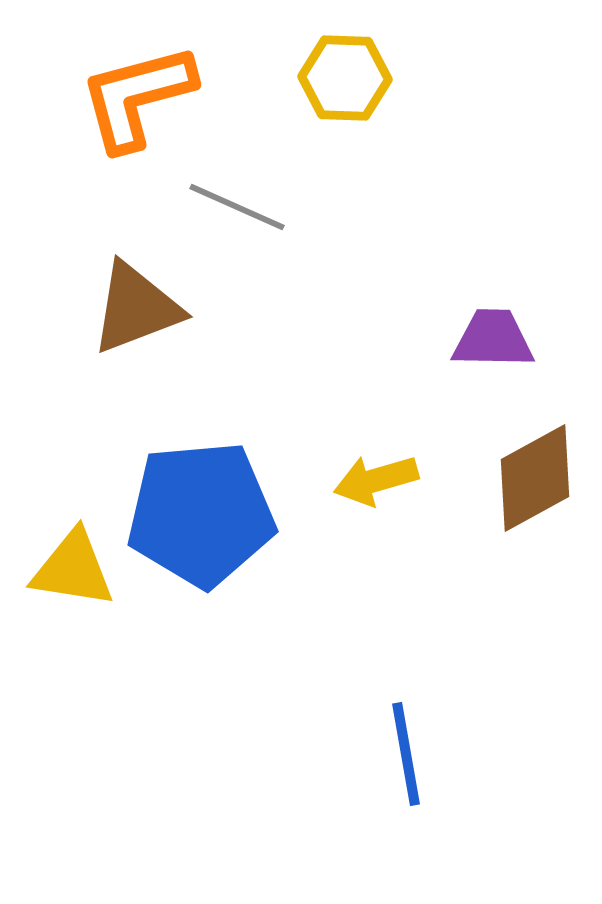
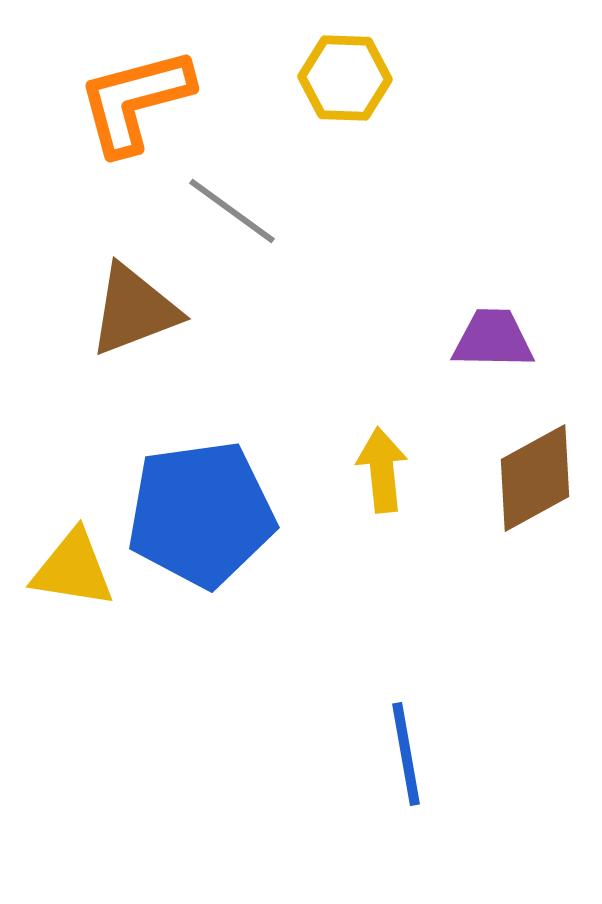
orange L-shape: moved 2 px left, 4 px down
gray line: moved 5 px left, 4 px down; rotated 12 degrees clockwise
brown triangle: moved 2 px left, 2 px down
yellow arrow: moved 6 px right, 10 px up; rotated 100 degrees clockwise
blue pentagon: rotated 3 degrees counterclockwise
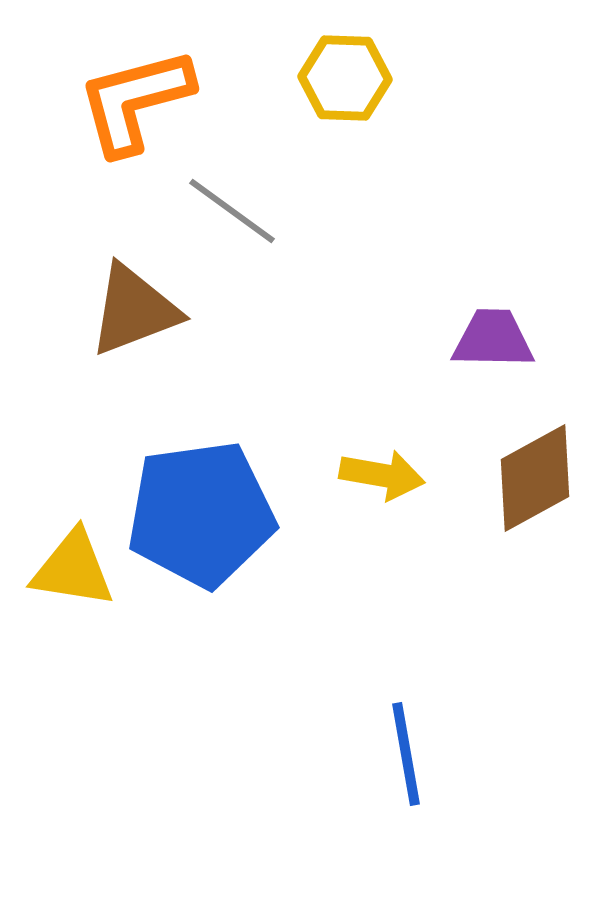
yellow arrow: moved 5 px down; rotated 106 degrees clockwise
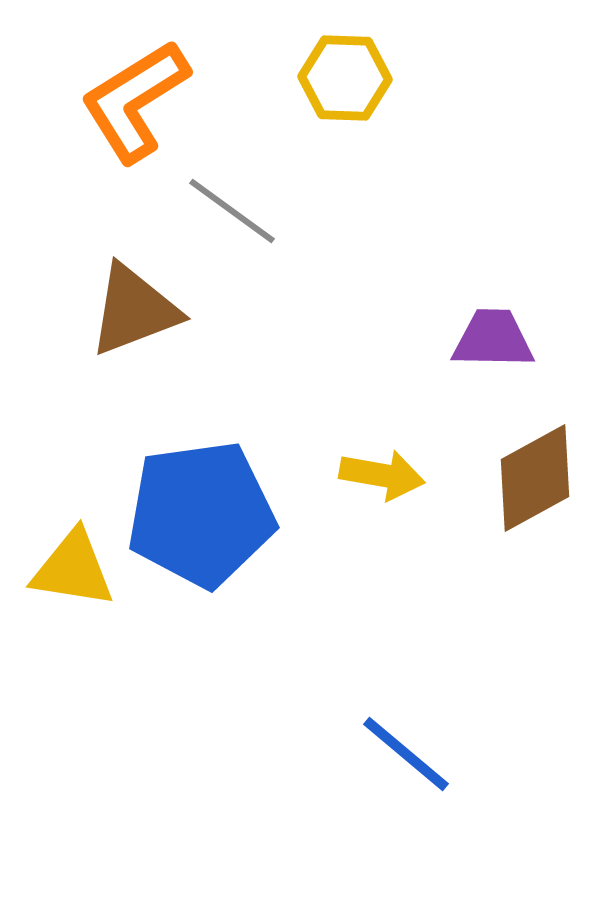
orange L-shape: rotated 17 degrees counterclockwise
blue line: rotated 40 degrees counterclockwise
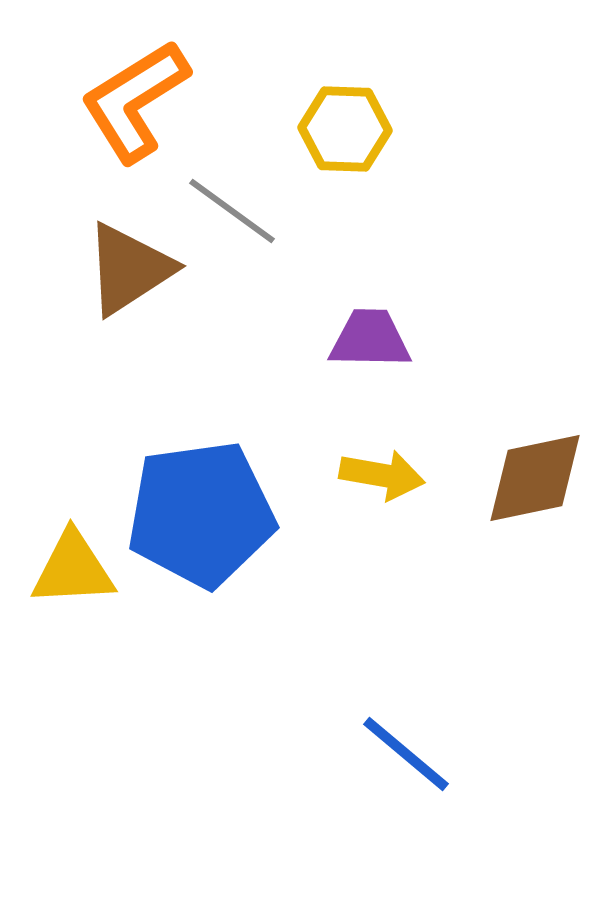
yellow hexagon: moved 51 px down
brown triangle: moved 5 px left, 41 px up; rotated 12 degrees counterclockwise
purple trapezoid: moved 123 px left
brown diamond: rotated 17 degrees clockwise
yellow triangle: rotated 12 degrees counterclockwise
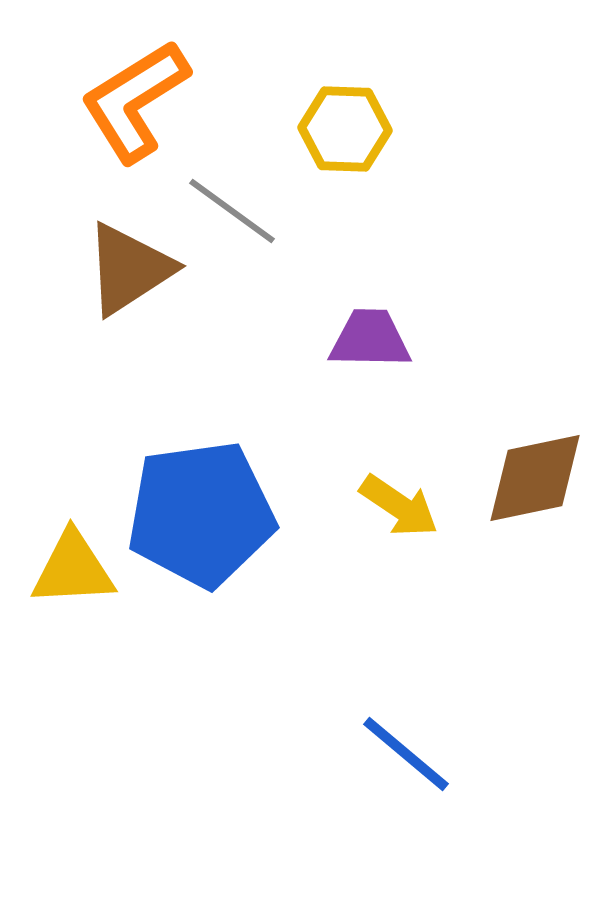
yellow arrow: moved 17 px right, 31 px down; rotated 24 degrees clockwise
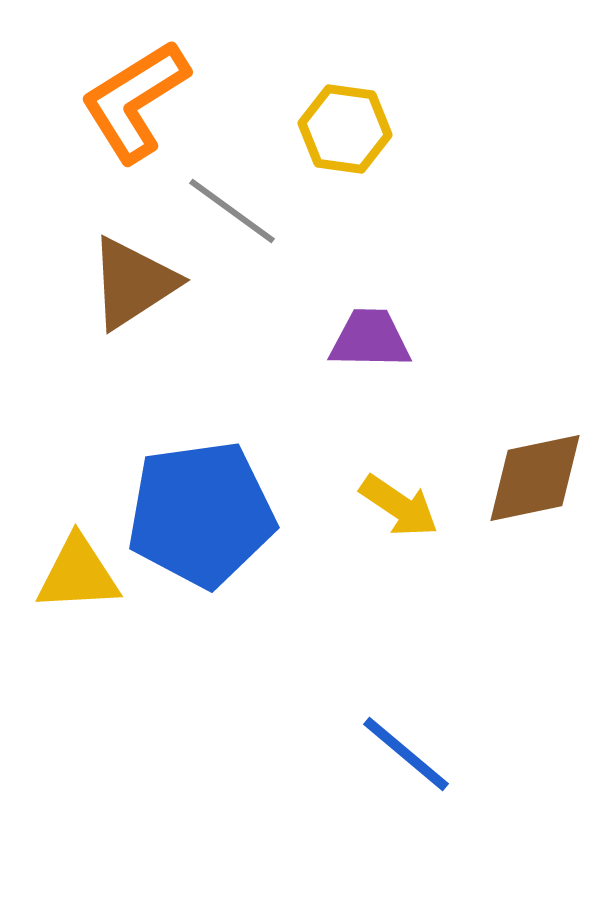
yellow hexagon: rotated 6 degrees clockwise
brown triangle: moved 4 px right, 14 px down
yellow triangle: moved 5 px right, 5 px down
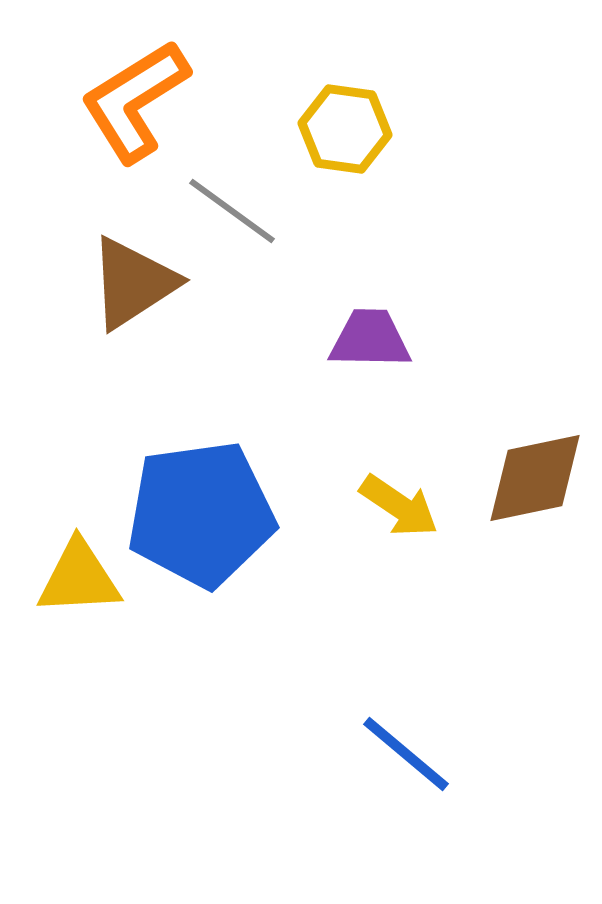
yellow triangle: moved 1 px right, 4 px down
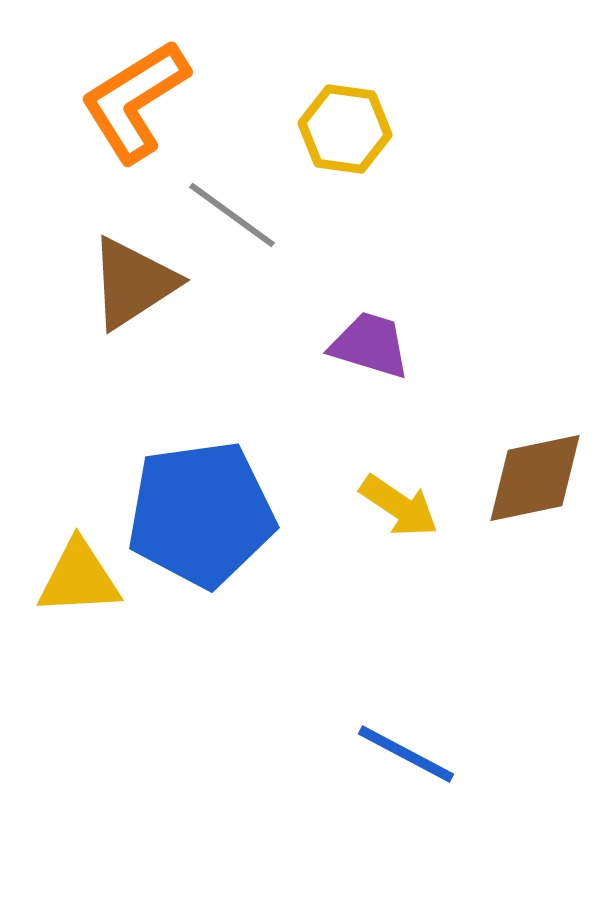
gray line: moved 4 px down
purple trapezoid: moved 6 px down; rotated 16 degrees clockwise
blue line: rotated 12 degrees counterclockwise
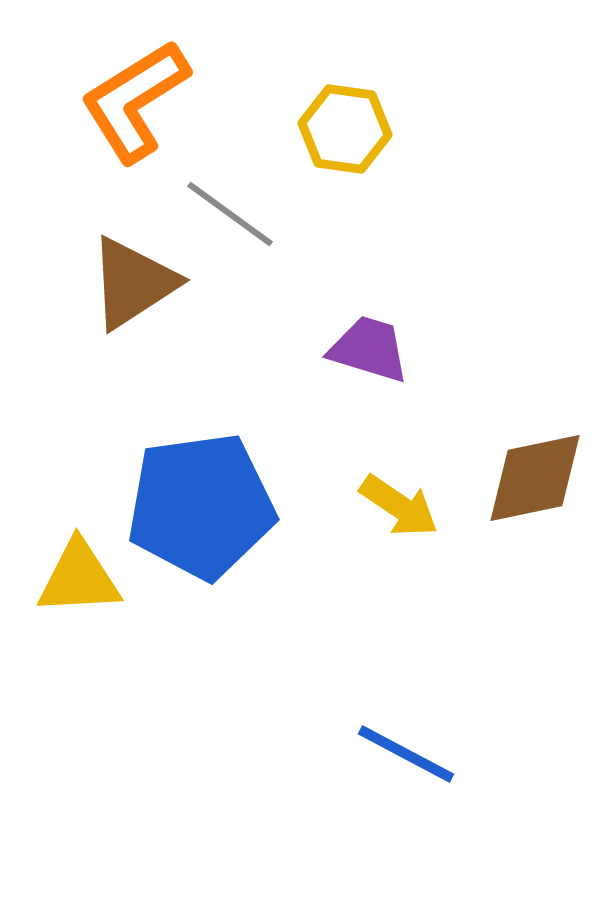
gray line: moved 2 px left, 1 px up
purple trapezoid: moved 1 px left, 4 px down
blue pentagon: moved 8 px up
